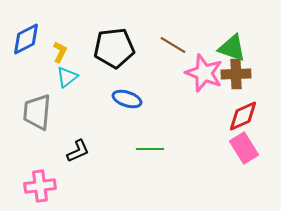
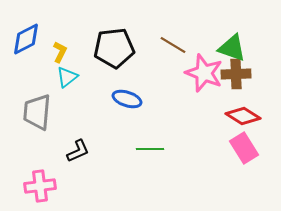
red diamond: rotated 56 degrees clockwise
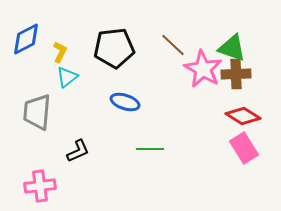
brown line: rotated 12 degrees clockwise
pink star: moved 1 px left, 4 px up; rotated 9 degrees clockwise
blue ellipse: moved 2 px left, 3 px down
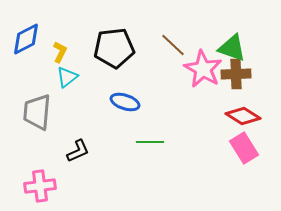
green line: moved 7 px up
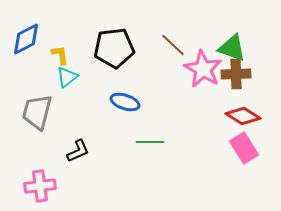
yellow L-shape: moved 3 px down; rotated 35 degrees counterclockwise
gray trapezoid: rotated 9 degrees clockwise
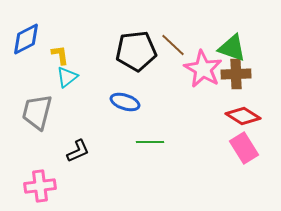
black pentagon: moved 22 px right, 3 px down
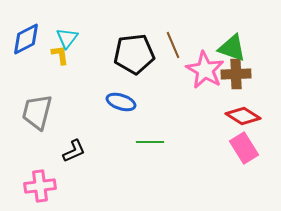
brown line: rotated 24 degrees clockwise
black pentagon: moved 2 px left, 3 px down
pink star: moved 2 px right, 1 px down
cyan triangle: moved 39 px up; rotated 15 degrees counterclockwise
blue ellipse: moved 4 px left
black L-shape: moved 4 px left
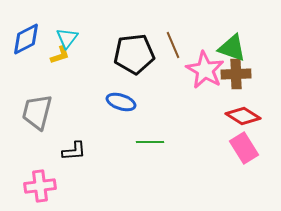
yellow L-shape: rotated 80 degrees clockwise
black L-shape: rotated 20 degrees clockwise
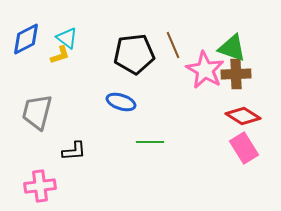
cyan triangle: rotated 30 degrees counterclockwise
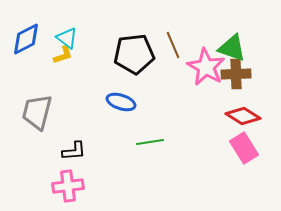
yellow L-shape: moved 3 px right
pink star: moved 1 px right, 3 px up
green line: rotated 8 degrees counterclockwise
pink cross: moved 28 px right
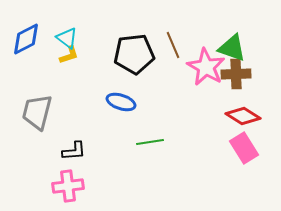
yellow L-shape: moved 6 px right
